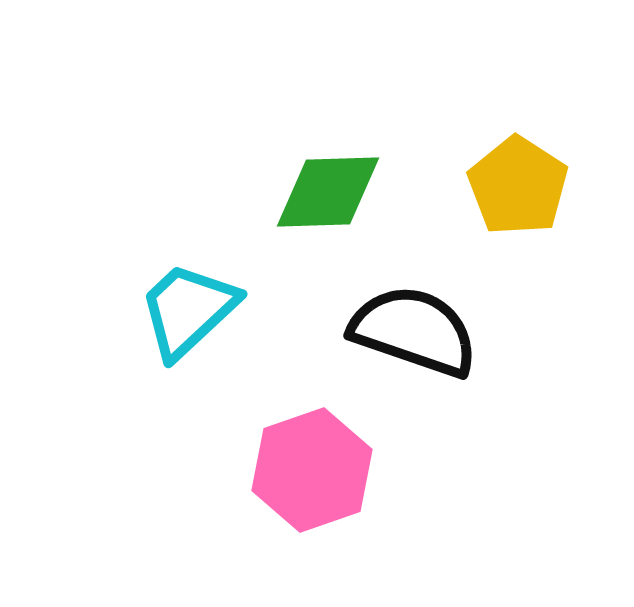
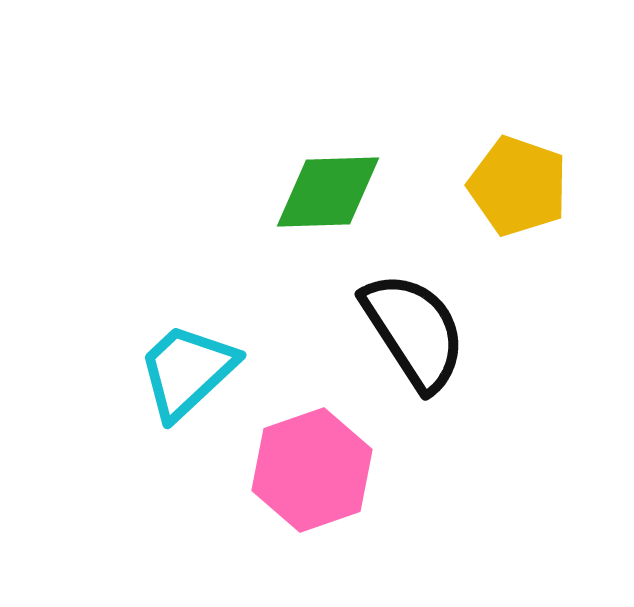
yellow pentagon: rotated 14 degrees counterclockwise
cyan trapezoid: moved 1 px left, 61 px down
black semicircle: rotated 38 degrees clockwise
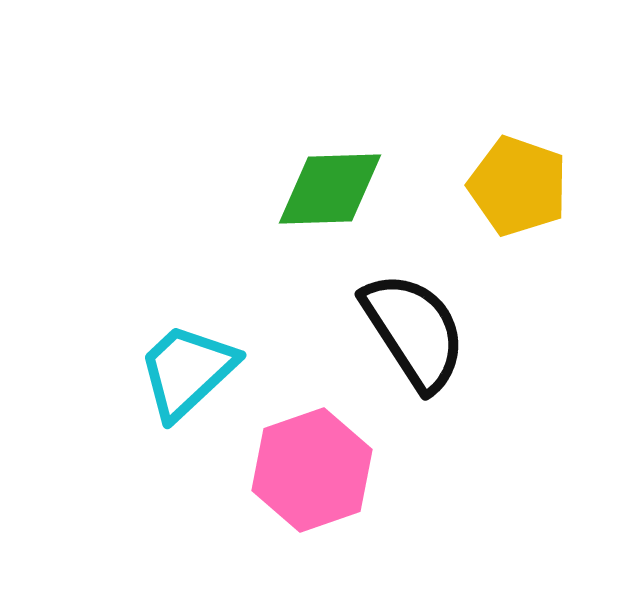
green diamond: moved 2 px right, 3 px up
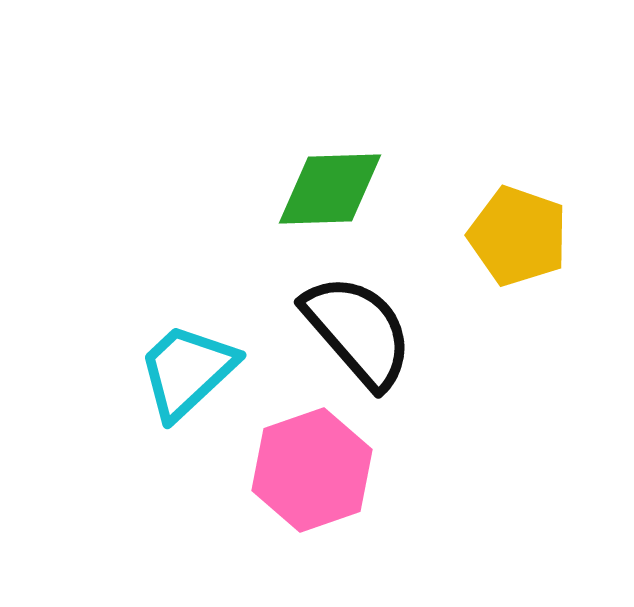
yellow pentagon: moved 50 px down
black semicircle: moved 56 px left; rotated 8 degrees counterclockwise
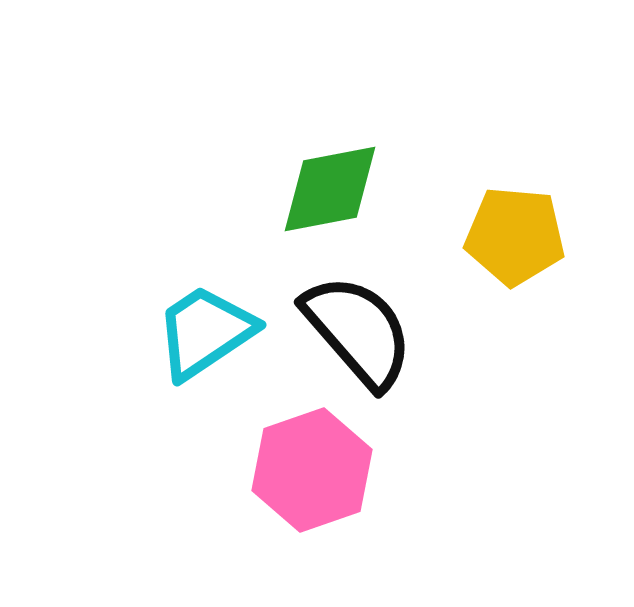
green diamond: rotated 9 degrees counterclockwise
yellow pentagon: moved 3 px left; rotated 14 degrees counterclockwise
cyan trapezoid: moved 18 px right, 39 px up; rotated 9 degrees clockwise
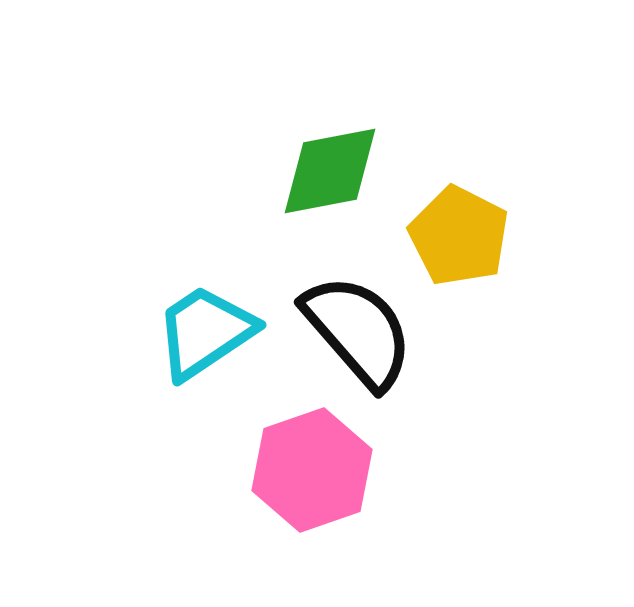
green diamond: moved 18 px up
yellow pentagon: moved 56 px left; rotated 22 degrees clockwise
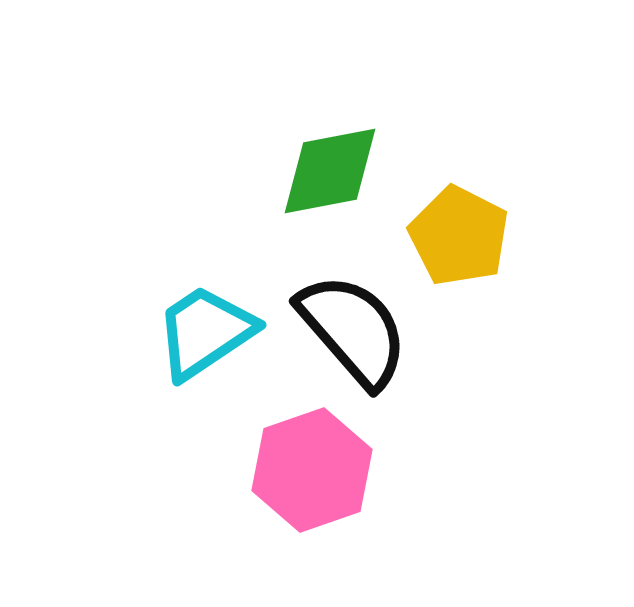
black semicircle: moved 5 px left, 1 px up
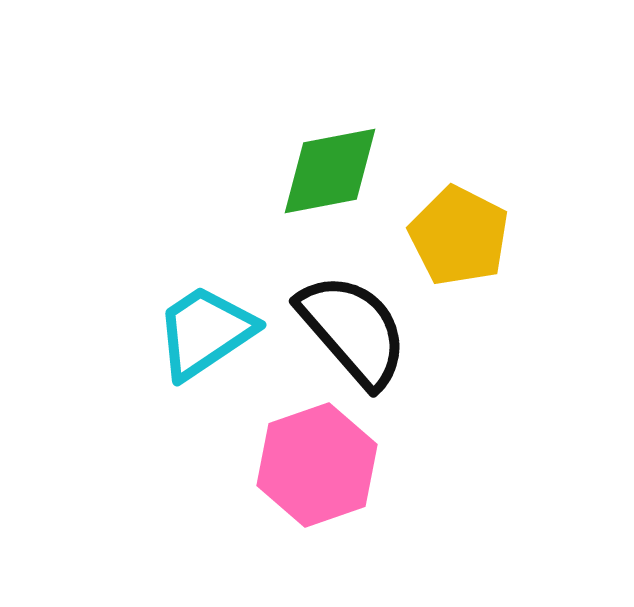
pink hexagon: moved 5 px right, 5 px up
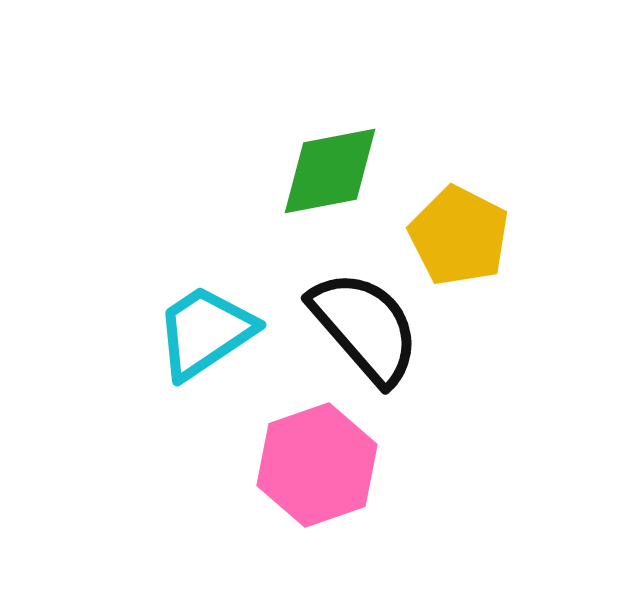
black semicircle: moved 12 px right, 3 px up
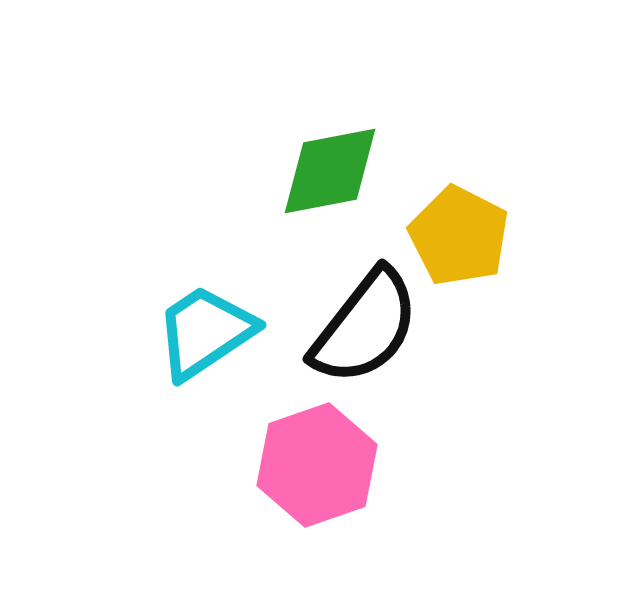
black semicircle: rotated 79 degrees clockwise
